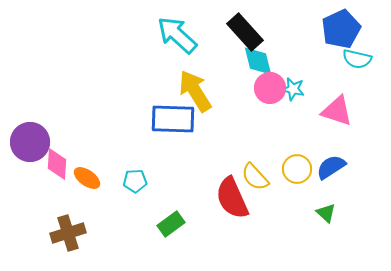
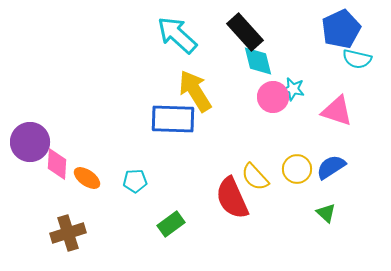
pink circle: moved 3 px right, 9 px down
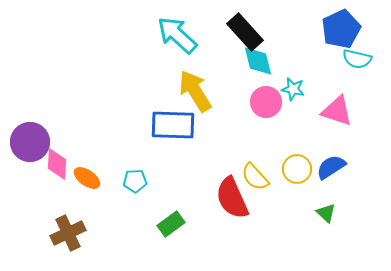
pink circle: moved 7 px left, 5 px down
blue rectangle: moved 6 px down
brown cross: rotated 8 degrees counterclockwise
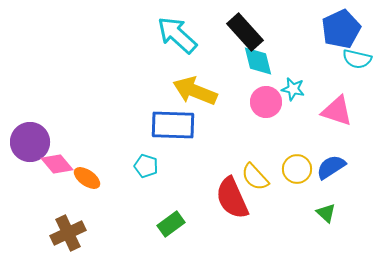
yellow arrow: rotated 36 degrees counterclockwise
pink diamond: rotated 44 degrees counterclockwise
cyan pentagon: moved 11 px right, 15 px up; rotated 20 degrees clockwise
